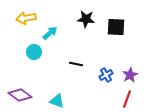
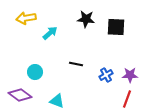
cyan circle: moved 1 px right, 20 px down
purple star: rotated 28 degrees clockwise
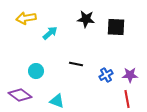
cyan circle: moved 1 px right, 1 px up
red line: rotated 30 degrees counterclockwise
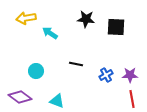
cyan arrow: rotated 105 degrees counterclockwise
purple diamond: moved 2 px down
red line: moved 5 px right
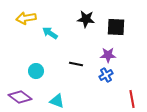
purple star: moved 22 px left, 20 px up
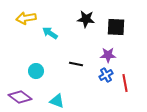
red line: moved 7 px left, 16 px up
